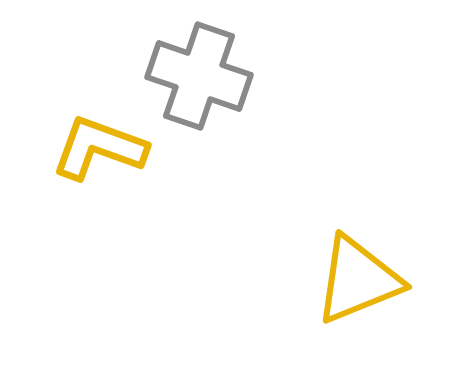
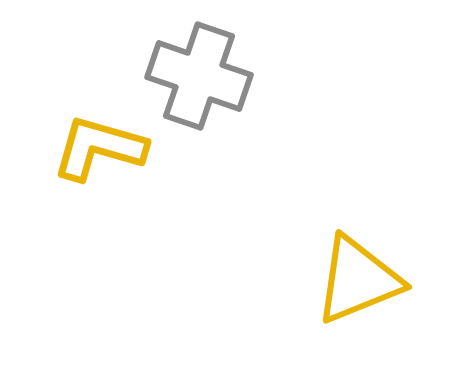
yellow L-shape: rotated 4 degrees counterclockwise
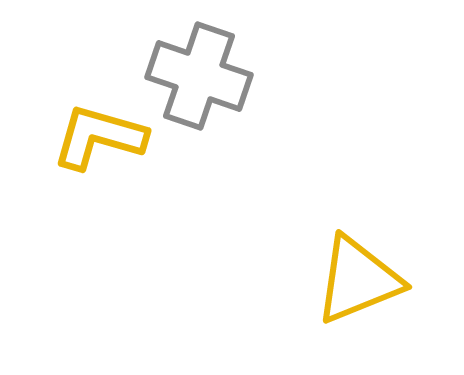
yellow L-shape: moved 11 px up
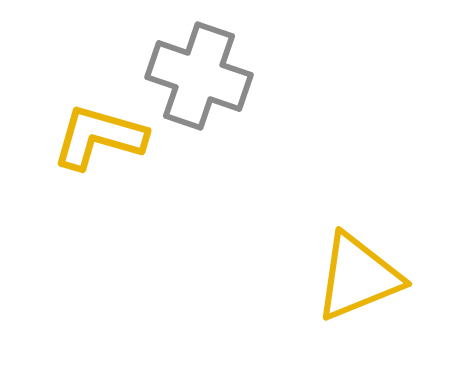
yellow triangle: moved 3 px up
